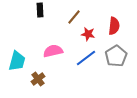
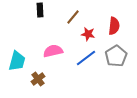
brown line: moved 1 px left
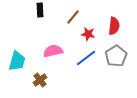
brown cross: moved 2 px right, 1 px down
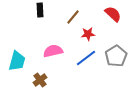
red semicircle: moved 1 px left, 12 px up; rotated 54 degrees counterclockwise
red star: rotated 16 degrees counterclockwise
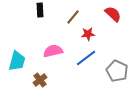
gray pentagon: moved 1 px right, 15 px down; rotated 15 degrees counterclockwise
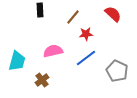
red star: moved 2 px left
brown cross: moved 2 px right
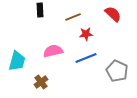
brown line: rotated 28 degrees clockwise
blue line: rotated 15 degrees clockwise
brown cross: moved 1 px left, 2 px down
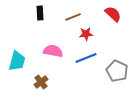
black rectangle: moved 3 px down
pink semicircle: rotated 24 degrees clockwise
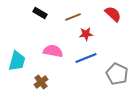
black rectangle: rotated 56 degrees counterclockwise
gray pentagon: moved 3 px down
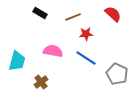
blue line: rotated 55 degrees clockwise
